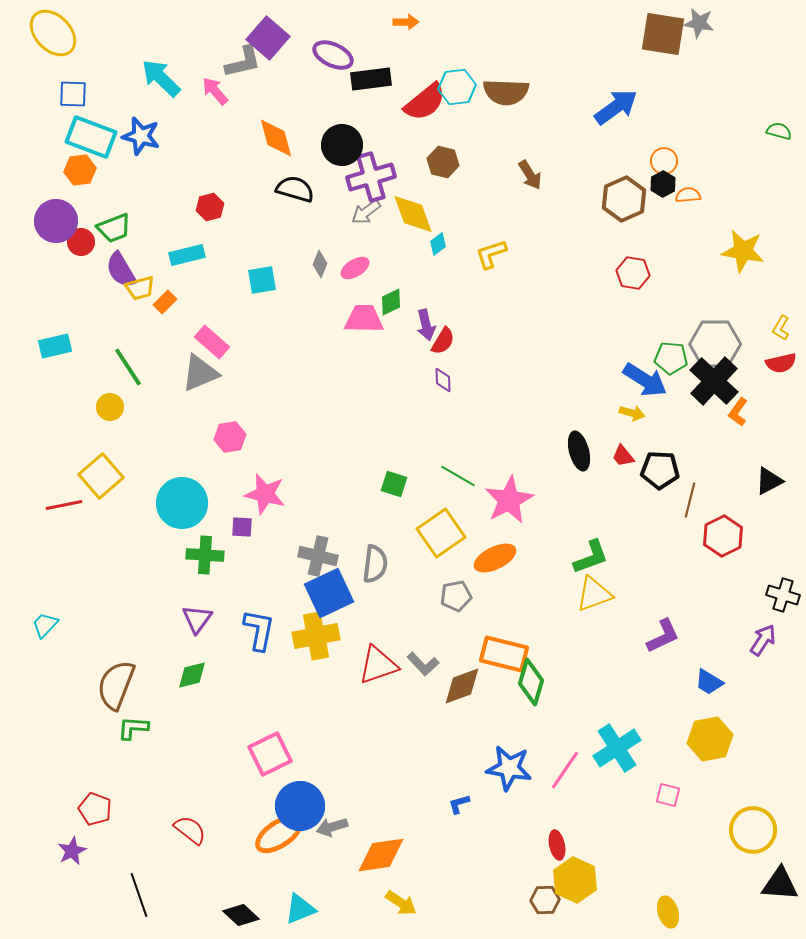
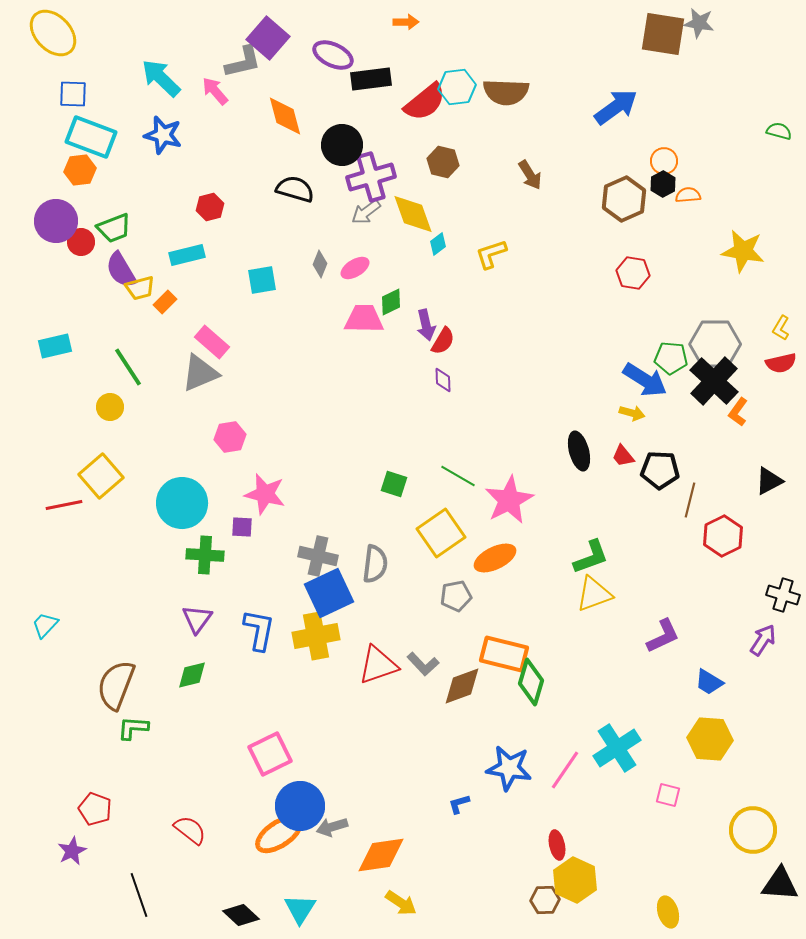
blue star at (141, 136): moved 22 px right, 1 px up
orange diamond at (276, 138): moved 9 px right, 22 px up
yellow hexagon at (710, 739): rotated 15 degrees clockwise
cyan triangle at (300, 909): rotated 36 degrees counterclockwise
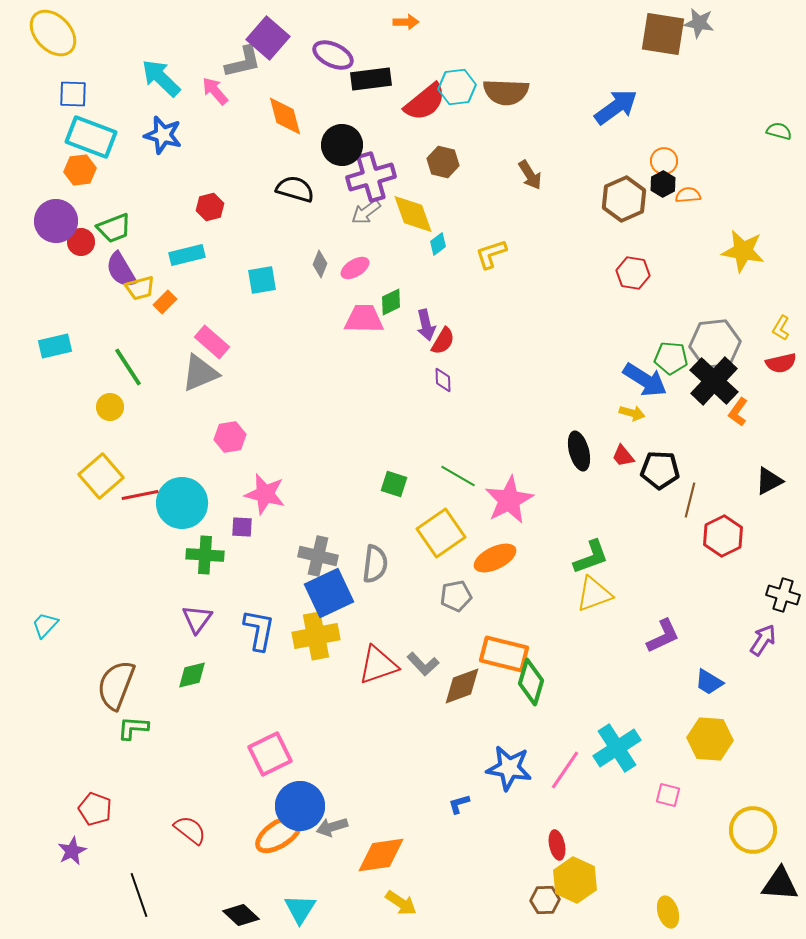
gray hexagon at (715, 344): rotated 6 degrees counterclockwise
red line at (64, 505): moved 76 px right, 10 px up
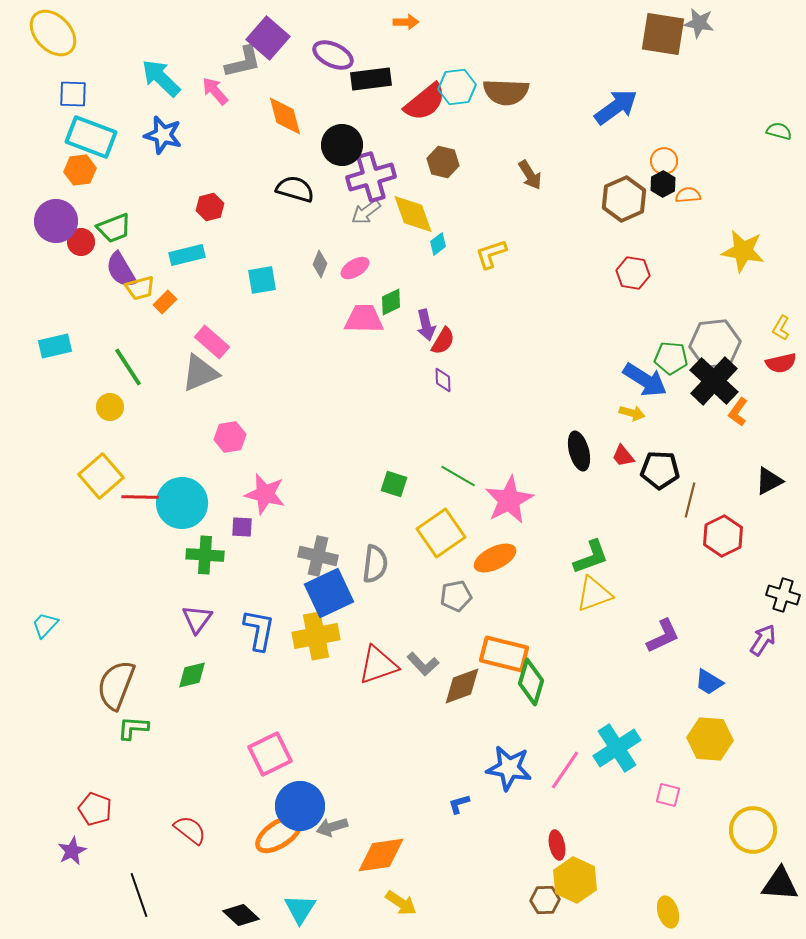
red line at (140, 495): moved 2 px down; rotated 12 degrees clockwise
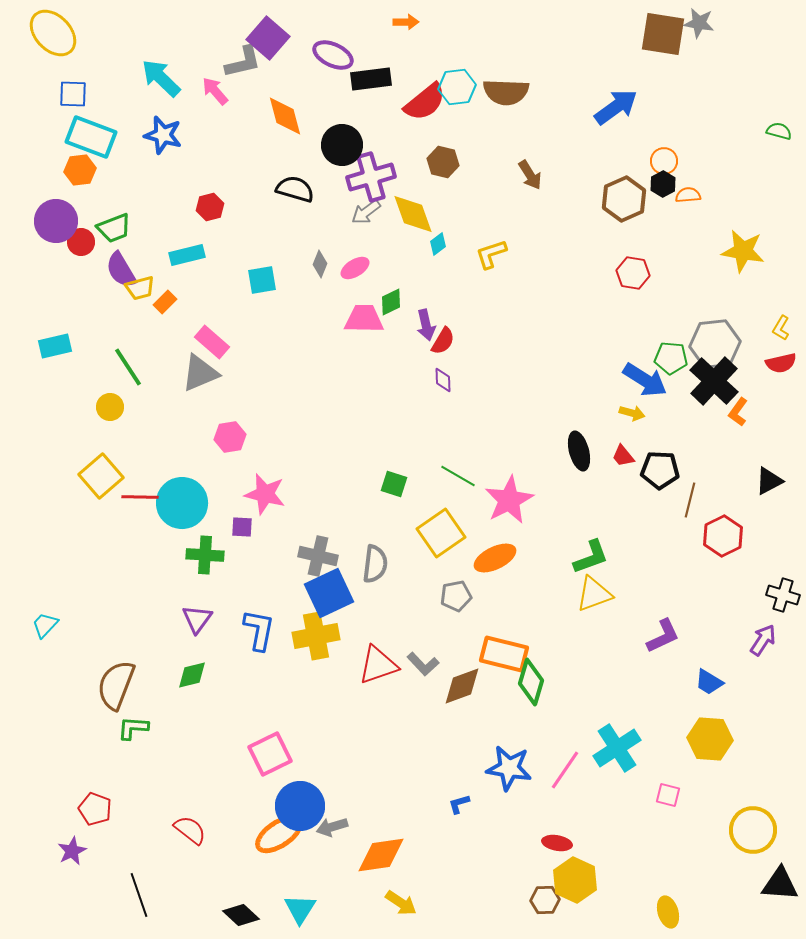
red ellipse at (557, 845): moved 2 px up; rotated 68 degrees counterclockwise
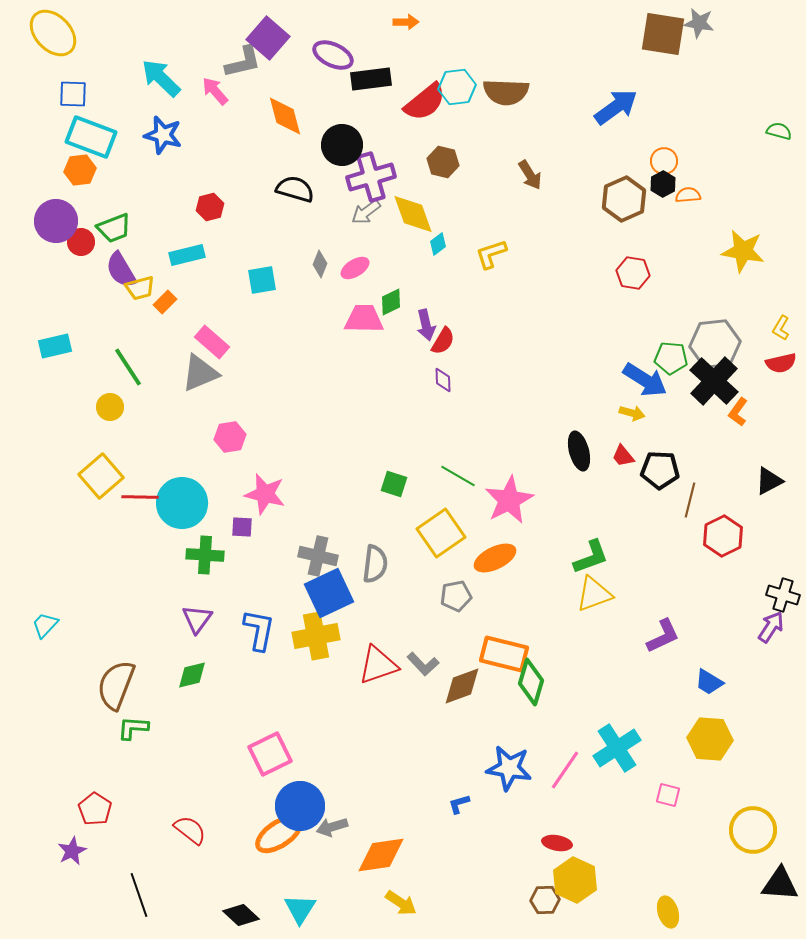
purple arrow at (763, 640): moved 8 px right, 13 px up
red pentagon at (95, 809): rotated 12 degrees clockwise
